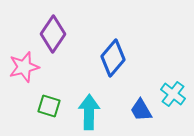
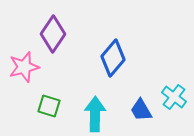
cyan cross: moved 1 px right, 3 px down
cyan arrow: moved 6 px right, 2 px down
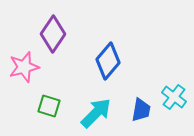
blue diamond: moved 5 px left, 3 px down
blue trapezoid: rotated 140 degrees counterclockwise
cyan arrow: moved 1 px right, 1 px up; rotated 44 degrees clockwise
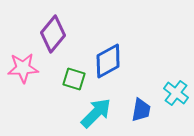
purple diamond: rotated 6 degrees clockwise
blue diamond: rotated 21 degrees clockwise
pink star: moved 1 px left, 1 px down; rotated 12 degrees clockwise
cyan cross: moved 2 px right, 4 px up
green square: moved 25 px right, 27 px up
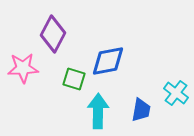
purple diamond: rotated 12 degrees counterclockwise
blue diamond: rotated 18 degrees clockwise
cyan arrow: moved 2 px right, 2 px up; rotated 44 degrees counterclockwise
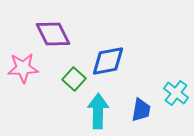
purple diamond: rotated 54 degrees counterclockwise
green square: rotated 25 degrees clockwise
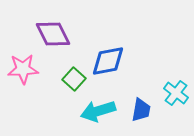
pink star: moved 1 px down
cyan arrow: rotated 108 degrees counterclockwise
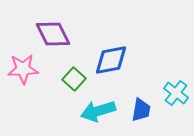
blue diamond: moved 3 px right, 1 px up
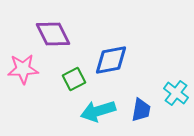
green square: rotated 20 degrees clockwise
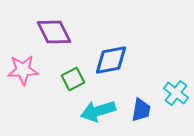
purple diamond: moved 1 px right, 2 px up
pink star: moved 1 px down
green square: moved 1 px left
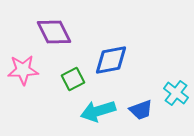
blue trapezoid: rotated 60 degrees clockwise
